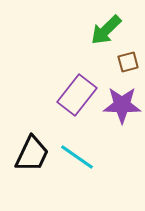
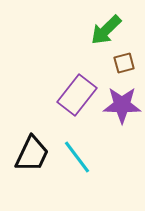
brown square: moved 4 px left, 1 px down
cyan line: rotated 18 degrees clockwise
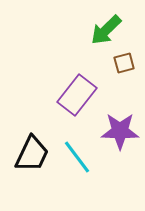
purple star: moved 2 px left, 26 px down
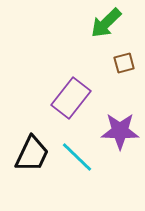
green arrow: moved 7 px up
purple rectangle: moved 6 px left, 3 px down
cyan line: rotated 9 degrees counterclockwise
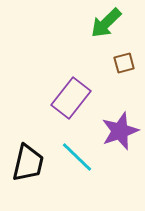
purple star: rotated 21 degrees counterclockwise
black trapezoid: moved 4 px left, 9 px down; rotated 12 degrees counterclockwise
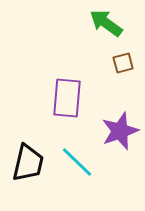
green arrow: rotated 80 degrees clockwise
brown square: moved 1 px left
purple rectangle: moved 4 px left; rotated 33 degrees counterclockwise
cyan line: moved 5 px down
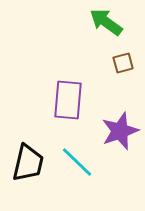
green arrow: moved 1 px up
purple rectangle: moved 1 px right, 2 px down
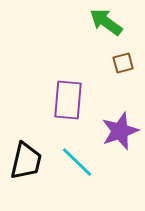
black trapezoid: moved 2 px left, 2 px up
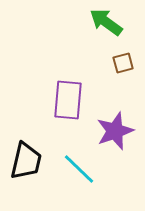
purple star: moved 5 px left
cyan line: moved 2 px right, 7 px down
